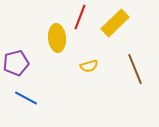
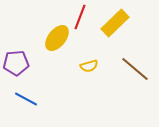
yellow ellipse: rotated 44 degrees clockwise
purple pentagon: rotated 10 degrees clockwise
brown line: rotated 28 degrees counterclockwise
blue line: moved 1 px down
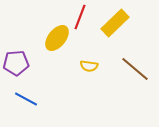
yellow semicircle: rotated 24 degrees clockwise
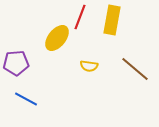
yellow rectangle: moved 3 px left, 3 px up; rotated 36 degrees counterclockwise
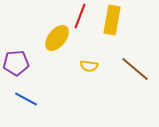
red line: moved 1 px up
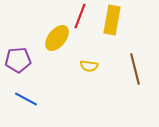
purple pentagon: moved 2 px right, 3 px up
brown line: rotated 36 degrees clockwise
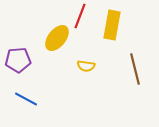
yellow rectangle: moved 5 px down
yellow semicircle: moved 3 px left
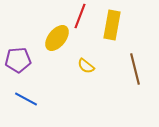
yellow semicircle: rotated 30 degrees clockwise
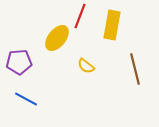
purple pentagon: moved 1 px right, 2 px down
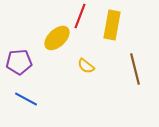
yellow ellipse: rotated 8 degrees clockwise
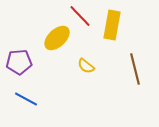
red line: rotated 65 degrees counterclockwise
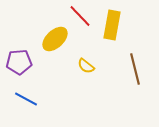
yellow ellipse: moved 2 px left, 1 px down
